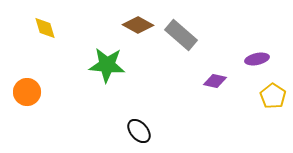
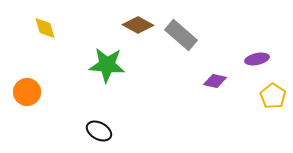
black ellipse: moved 40 px left; rotated 20 degrees counterclockwise
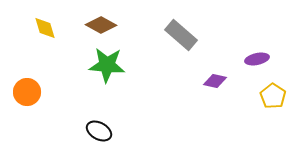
brown diamond: moved 37 px left
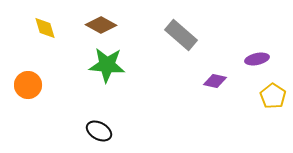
orange circle: moved 1 px right, 7 px up
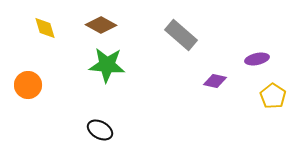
black ellipse: moved 1 px right, 1 px up
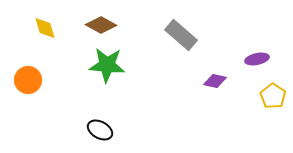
orange circle: moved 5 px up
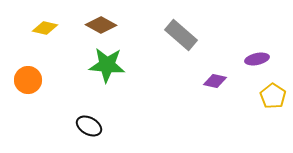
yellow diamond: rotated 60 degrees counterclockwise
black ellipse: moved 11 px left, 4 px up
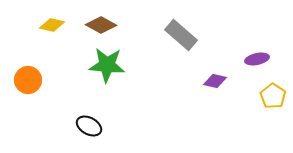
yellow diamond: moved 7 px right, 3 px up
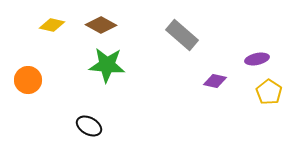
gray rectangle: moved 1 px right
yellow pentagon: moved 4 px left, 4 px up
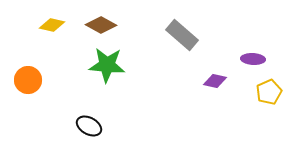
purple ellipse: moved 4 px left; rotated 15 degrees clockwise
yellow pentagon: rotated 15 degrees clockwise
